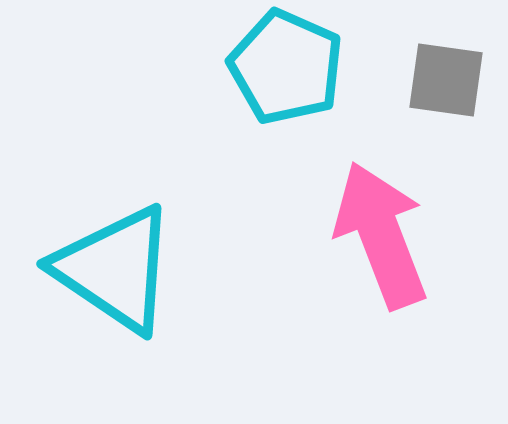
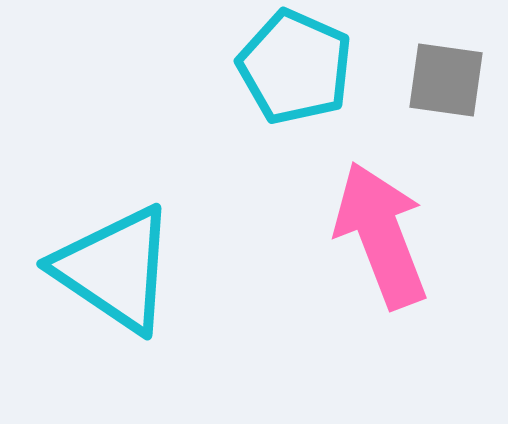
cyan pentagon: moved 9 px right
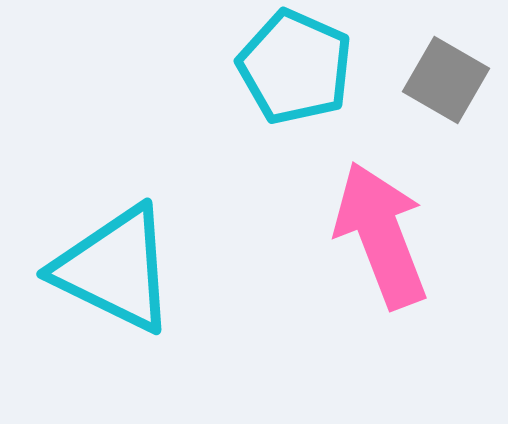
gray square: rotated 22 degrees clockwise
cyan triangle: rotated 8 degrees counterclockwise
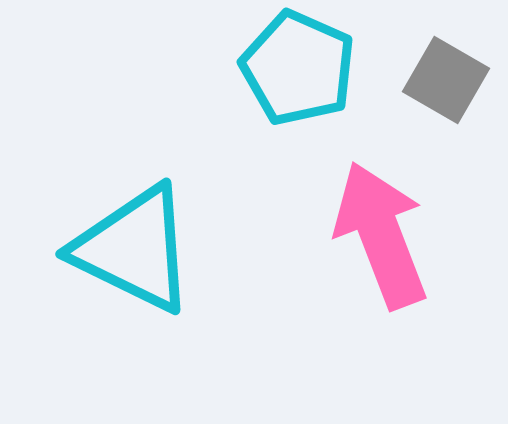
cyan pentagon: moved 3 px right, 1 px down
cyan triangle: moved 19 px right, 20 px up
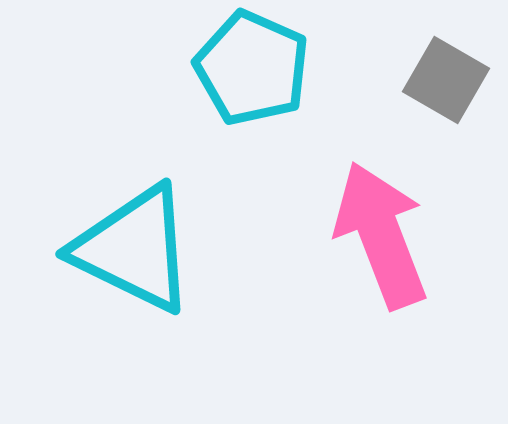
cyan pentagon: moved 46 px left
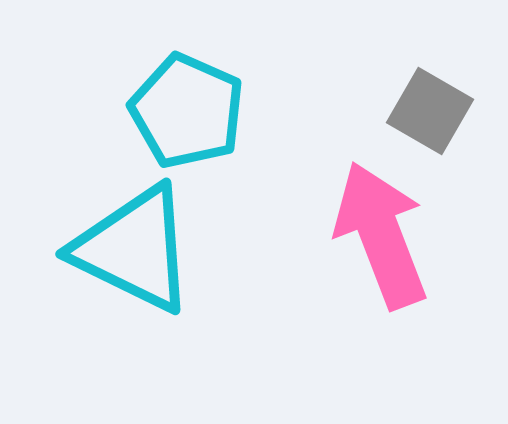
cyan pentagon: moved 65 px left, 43 px down
gray square: moved 16 px left, 31 px down
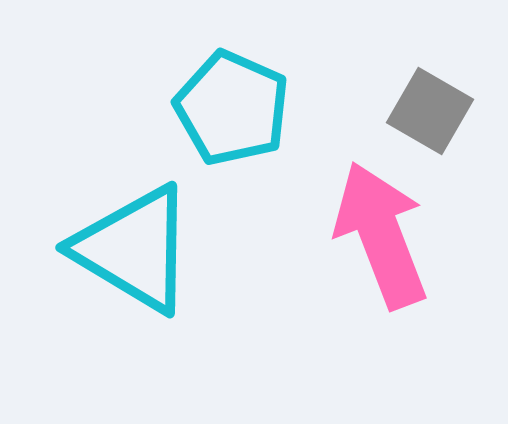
cyan pentagon: moved 45 px right, 3 px up
cyan triangle: rotated 5 degrees clockwise
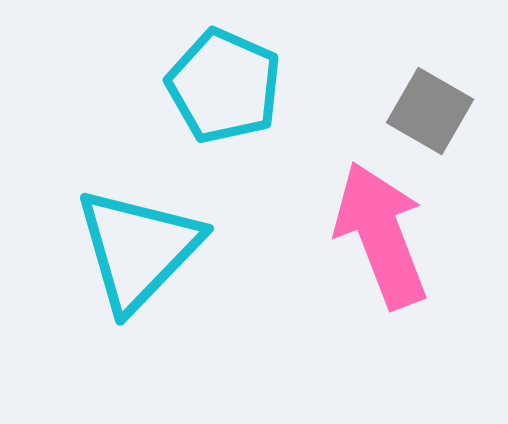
cyan pentagon: moved 8 px left, 22 px up
cyan triangle: moved 4 px right; rotated 43 degrees clockwise
